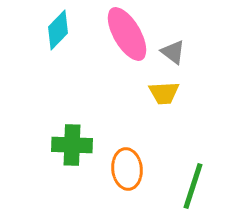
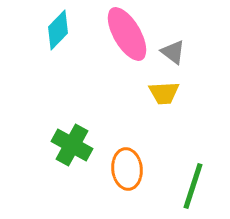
green cross: rotated 27 degrees clockwise
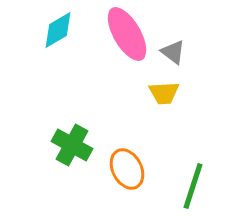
cyan diamond: rotated 15 degrees clockwise
orange ellipse: rotated 21 degrees counterclockwise
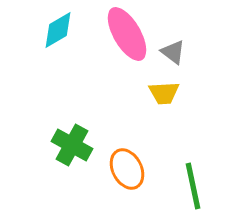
green line: rotated 30 degrees counterclockwise
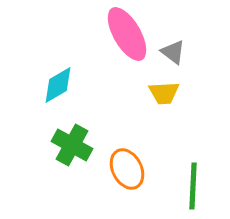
cyan diamond: moved 55 px down
green line: rotated 15 degrees clockwise
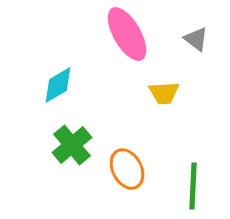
gray triangle: moved 23 px right, 13 px up
green cross: rotated 21 degrees clockwise
